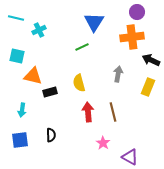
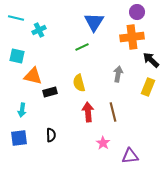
black arrow: rotated 18 degrees clockwise
blue square: moved 1 px left, 2 px up
purple triangle: moved 1 px up; rotated 36 degrees counterclockwise
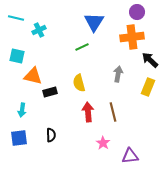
black arrow: moved 1 px left
